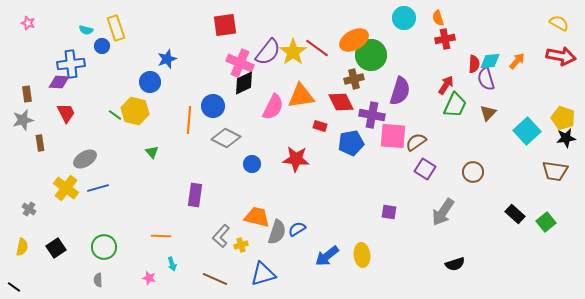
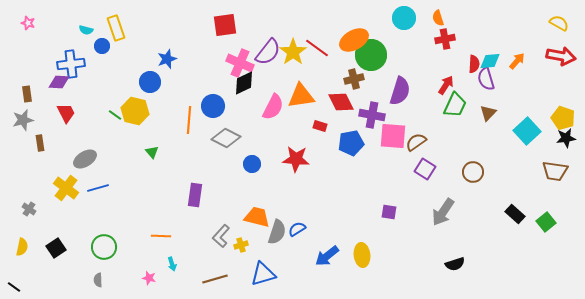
brown line at (215, 279): rotated 40 degrees counterclockwise
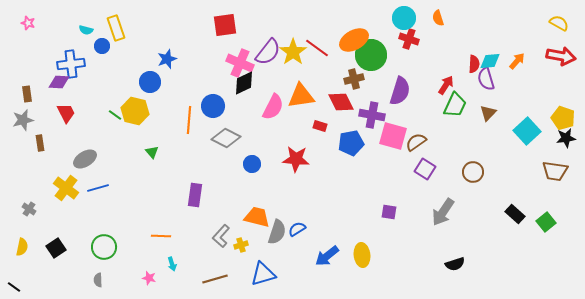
red cross at (445, 39): moved 36 px left; rotated 30 degrees clockwise
pink square at (393, 136): rotated 12 degrees clockwise
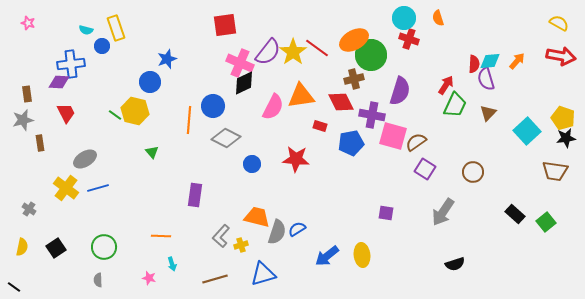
purple square at (389, 212): moved 3 px left, 1 px down
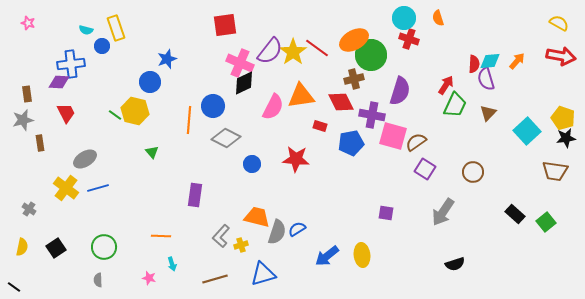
purple semicircle at (268, 52): moved 2 px right, 1 px up
